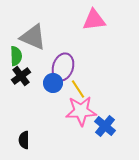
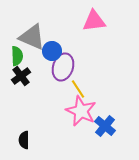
pink triangle: moved 1 px down
gray triangle: moved 1 px left
green semicircle: moved 1 px right
blue circle: moved 1 px left, 32 px up
pink star: rotated 28 degrees clockwise
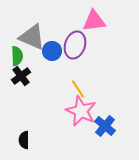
purple ellipse: moved 12 px right, 22 px up
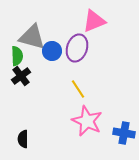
pink triangle: rotated 15 degrees counterclockwise
gray triangle: rotated 8 degrees counterclockwise
purple ellipse: moved 2 px right, 3 px down
pink star: moved 6 px right, 10 px down
blue cross: moved 19 px right, 7 px down; rotated 30 degrees counterclockwise
black semicircle: moved 1 px left, 1 px up
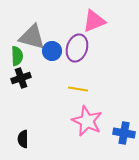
black cross: moved 2 px down; rotated 18 degrees clockwise
yellow line: rotated 48 degrees counterclockwise
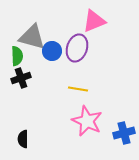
blue cross: rotated 25 degrees counterclockwise
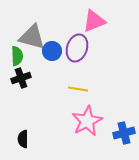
pink star: rotated 20 degrees clockwise
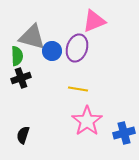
pink star: rotated 8 degrees counterclockwise
black semicircle: moved 4 px up; rotated 18 degrees clockwise
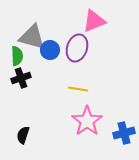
blue circle: moved 2 px left, 1 px up
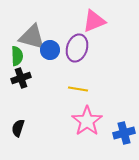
black semicircle: moved 5 px left, 7 px up
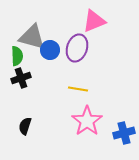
black semicircle: moved 7 px right, 2 px up
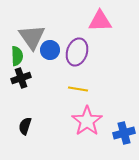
pink triangle: moved 6 px right; rotated 20 degrees clockwise
gray triangle: rotated 40 degrees clockwise
purple ellipse: moved 4 px down
